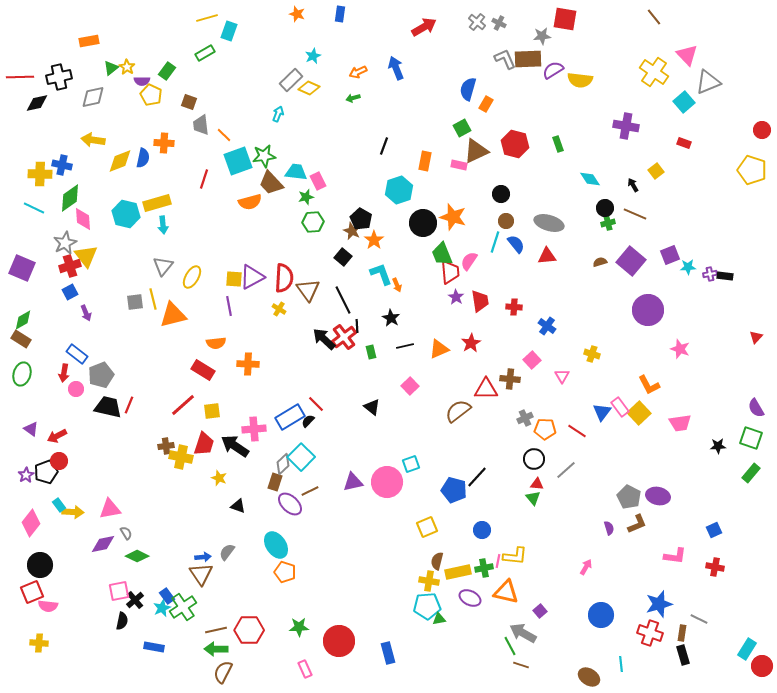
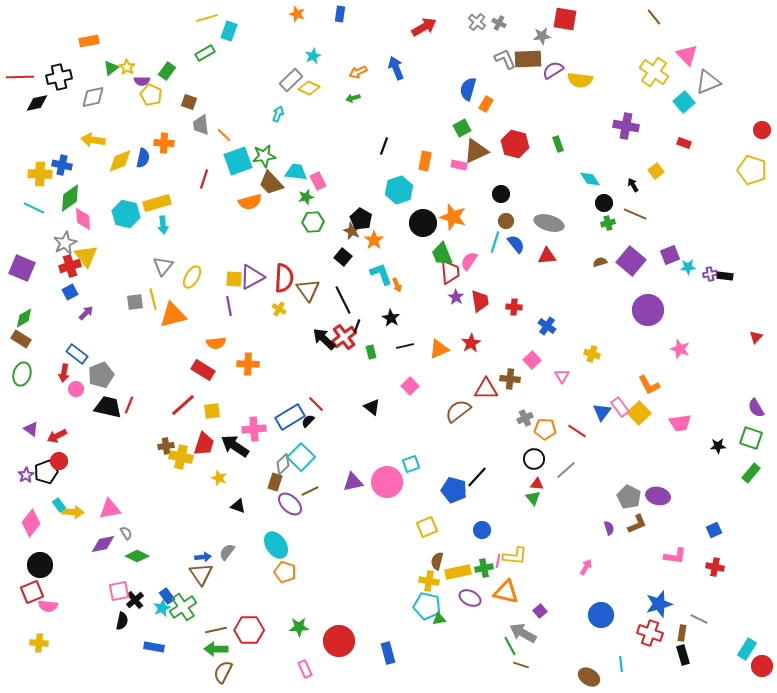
black circle at (605, 208): moved 1 px left, 5 px up
purple arrow at (86, 313): rotated 112 degrees counterclockwise
green diamond at (23, 320): moved 1 px right, 2 px up
black line at (357, 326): rotated 24 degrees clockwise
cyan pentagon at (427, 606): rotated 16 degrees clockwise
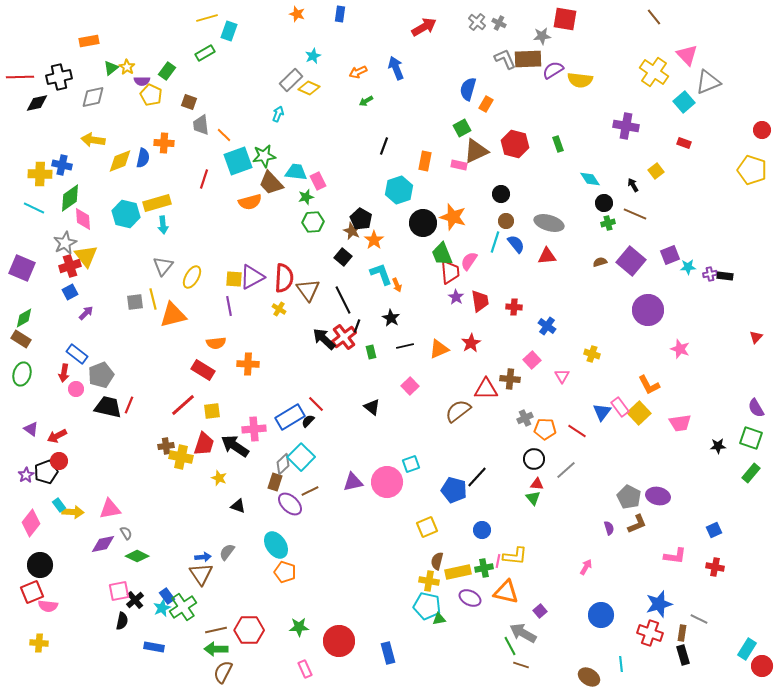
green arrow at (353, 98): moved 13 px right, 3 px down; rotated 16 degrees counterclockwise
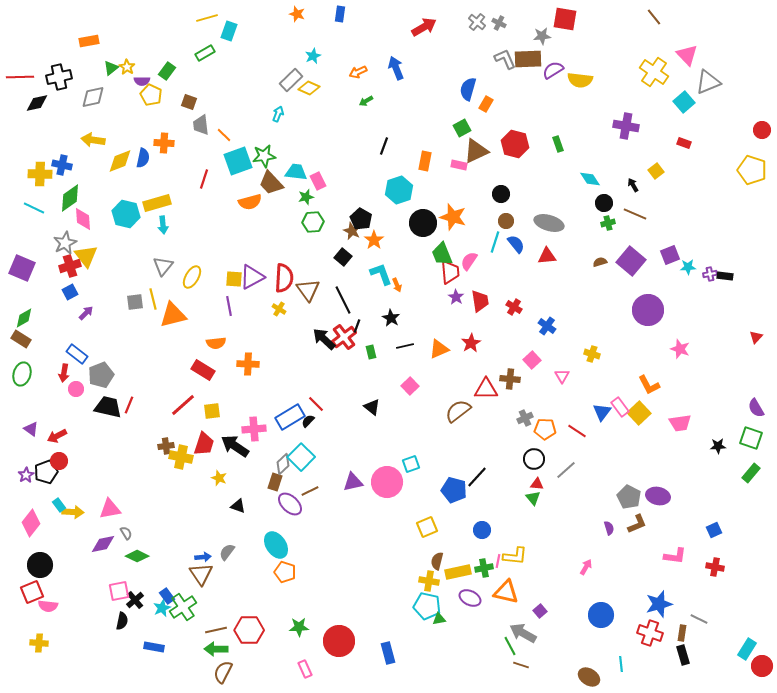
red cross at (514, 307): rotated 28 degrees clockwise
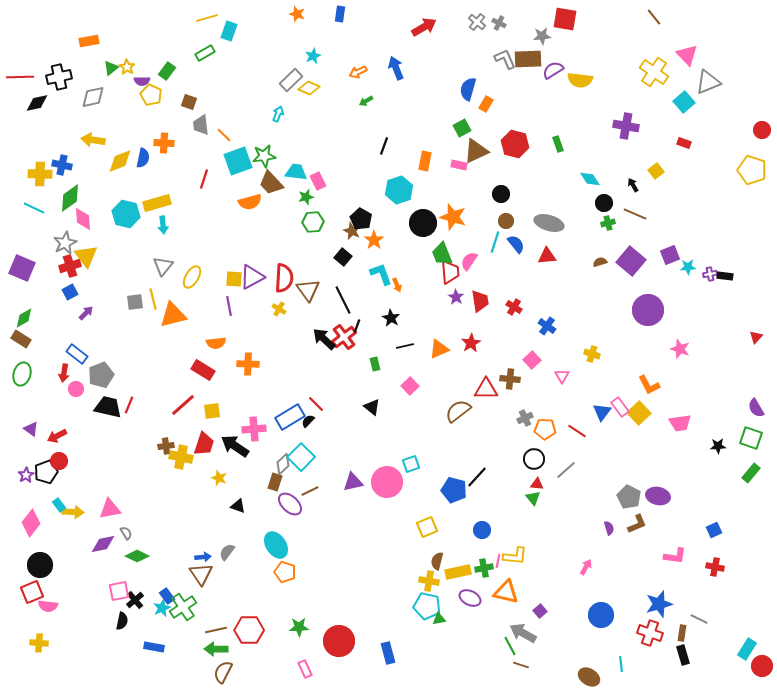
green rectangle at (371, 352): moved 4 px right, 12 px down
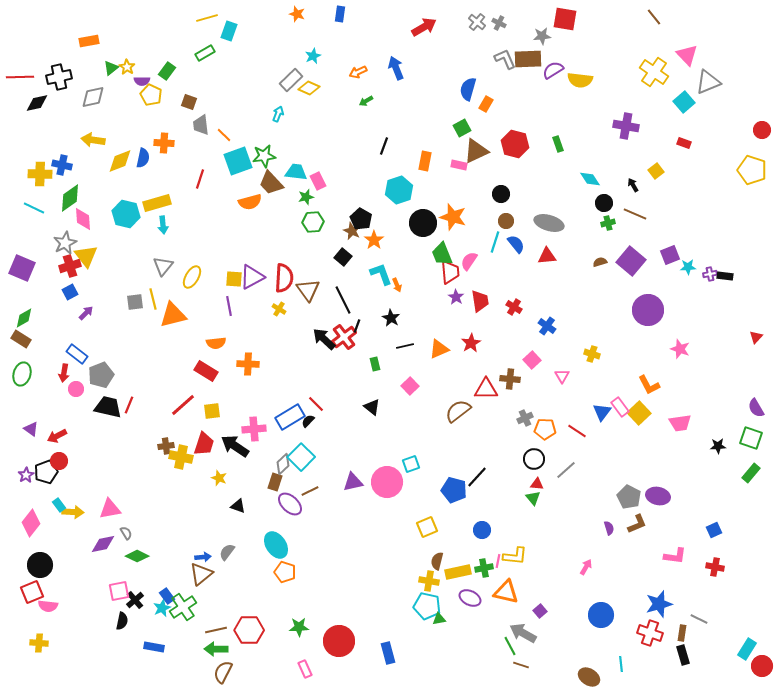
red line at (204, 179): moved 4 px left
red rectangle at (203, 370): moved 3 px right, 1 px down
brown triangle at (201, 574): rotated 25 degrees clockwise
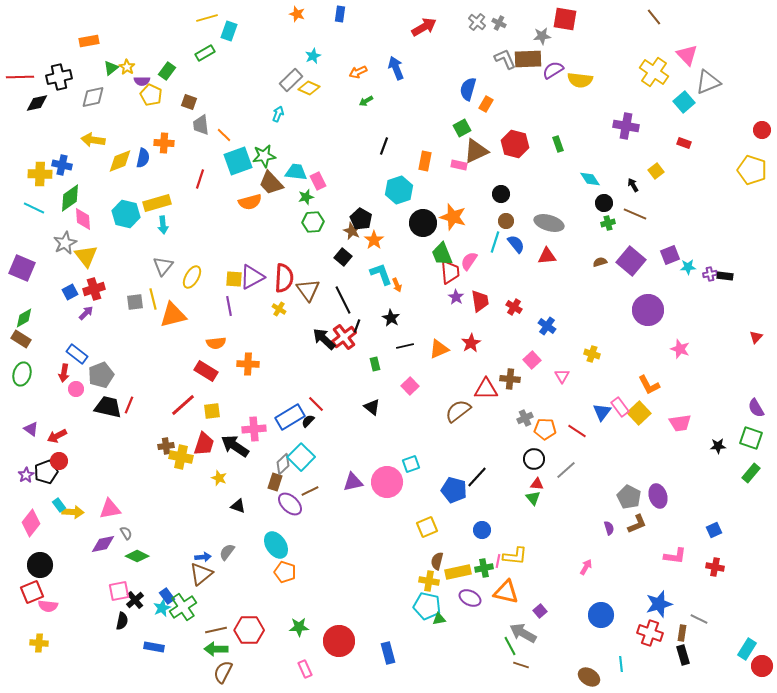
red cross at (70, 266): moved 24 px right, 23 px down
purple ellipse at (658, 496): rotated 60 degrees clockwise
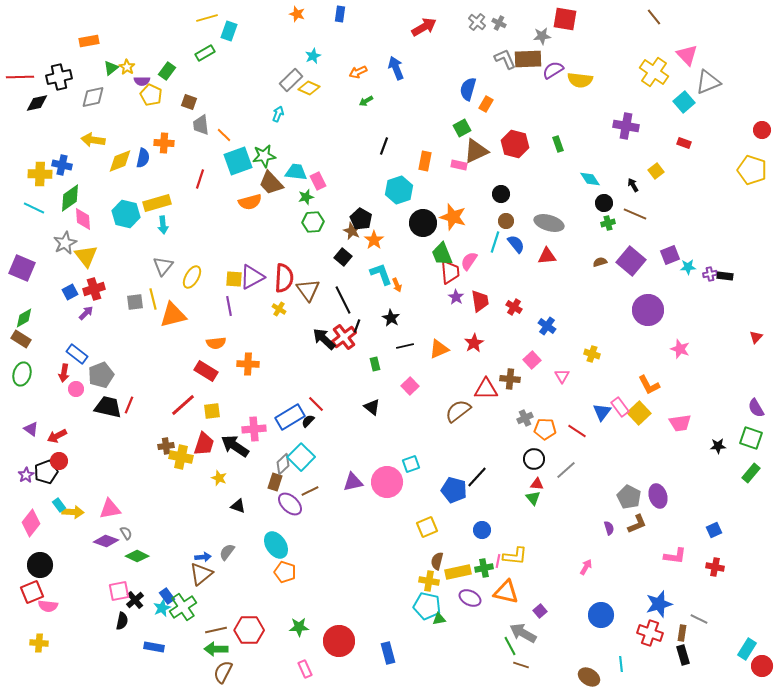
red star at (471, 343): moved 3 px right
purple diamond at (103, 544): moved 3 px right, 3 px up; rotated 30 degrees clockwise
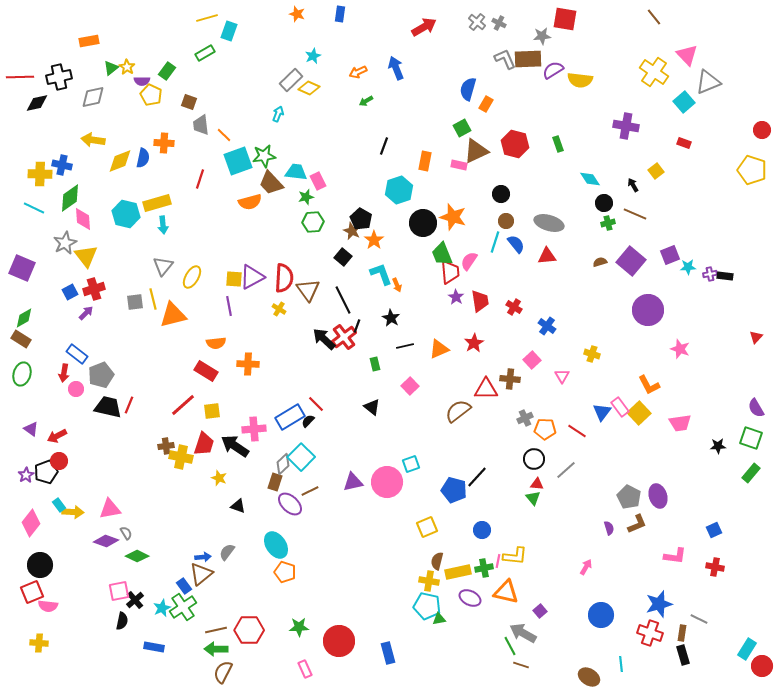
blue rectangle at (167, 596): moved 17 px right, 10 px up
